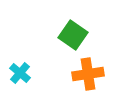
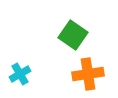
cyan cross: moved 1 px down; rotated 20 degrees clockwise
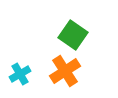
orange cross: moved 23 px left, 3 px up; rotated 24 degrees counterclockwise
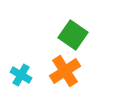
cyan cross: moved 1 px right, 1 px down; rotated 30 degrees counterclockwise
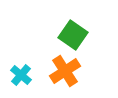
cyan cross: rotated 10 degrees clockwise
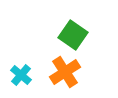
orange cross: moved 1 px down
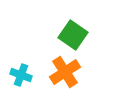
cyan cross: rotated 20 degrees counterclockwise
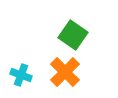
orange cross: rotated 12 degrees counterclockwise
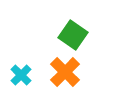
cyan cross: rotated 25 degrees clockwise
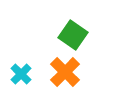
cyan cross: moved 1 px up
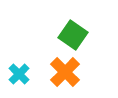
cyan cross: moved 2 px left
